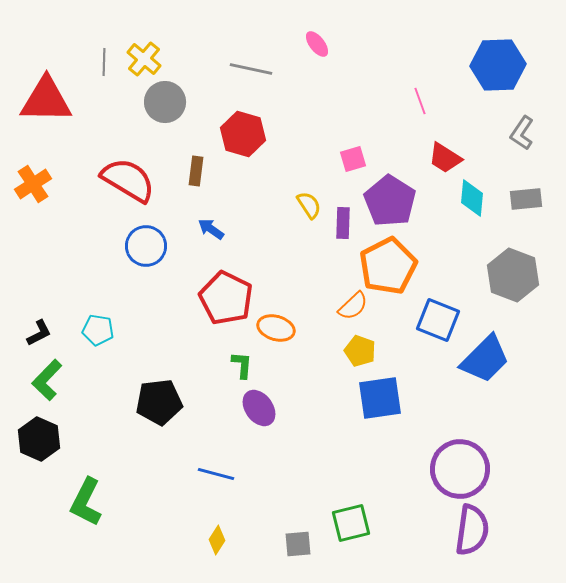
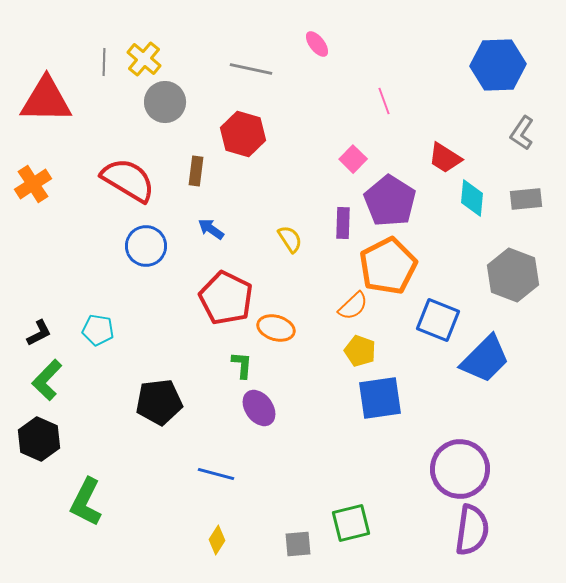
pink line at (420, 101): moved 36 px left
pink square at (353, 159): rotated 28 degrees counterclockwise
yellow semicircle at (309, 205): moved 19 px left, 34 px down
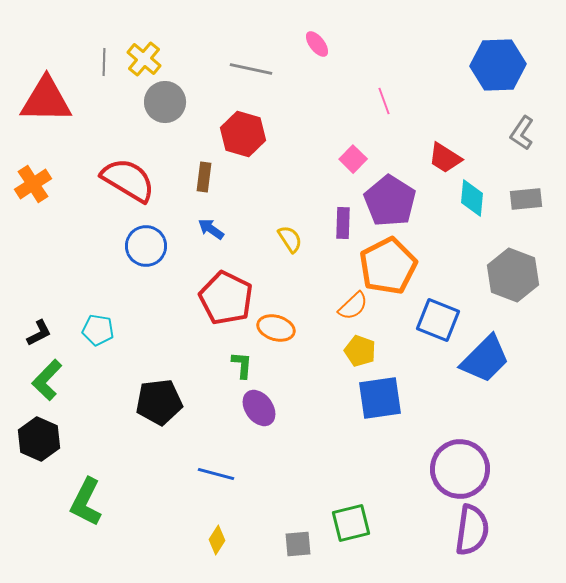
brown rectangle at (196, 171): moved 8 px right, 6 px down
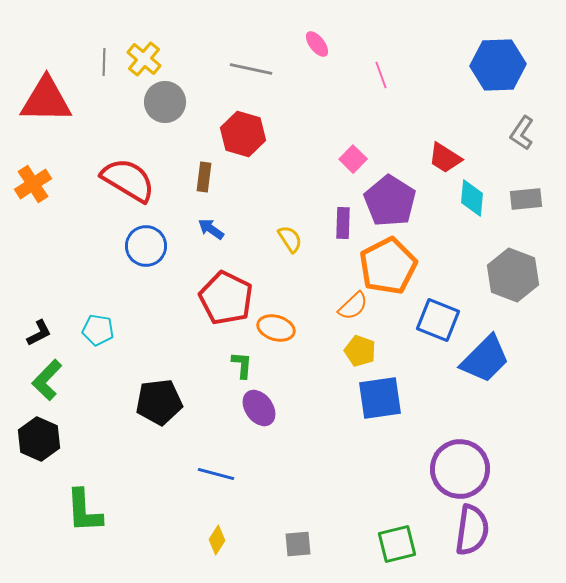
pink line at (384, 101): moved 3 px left, 26 px up
green L-shape at (86, 502): moved 2 px left, 9 px down; rotated 30 degrees counterclockwise
green square at (351, 523): moved 46 px right, 21 px down
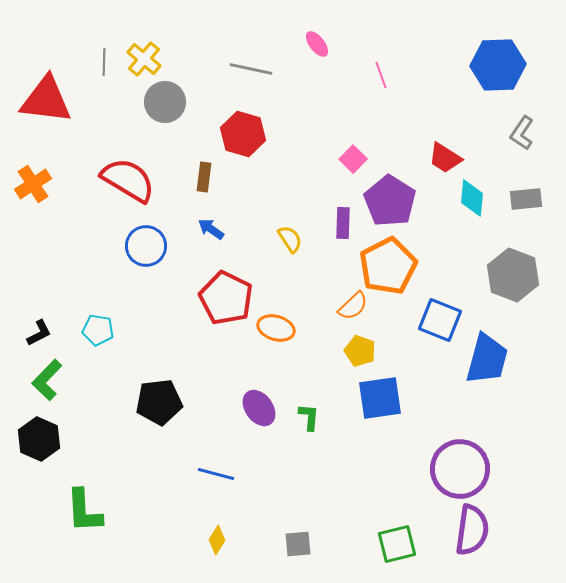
red triangle at (46, 100): rotated 6 degrees clockwise
blue square at (438, 320): moved 2 px right
blue trapezoid at (485, 359): moved 2 px right; rotated 30 degrees counterclockwise
green L-shape at (242, 365): moved 67 px right, 52 px down
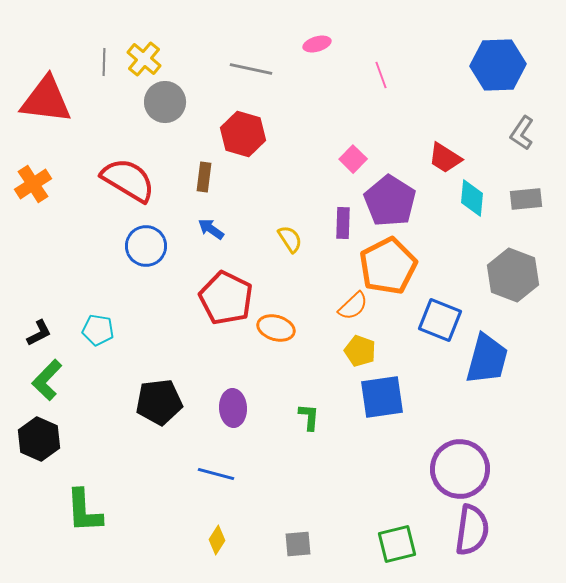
pink ellipse at (317, 44): rotated 68 degrees counterclockwise
blue square at (380, 398): moved 2 px right, 1 px up
purple ellipse at (259, 408): moved 26 px left; rotated 33 degrees clockwise
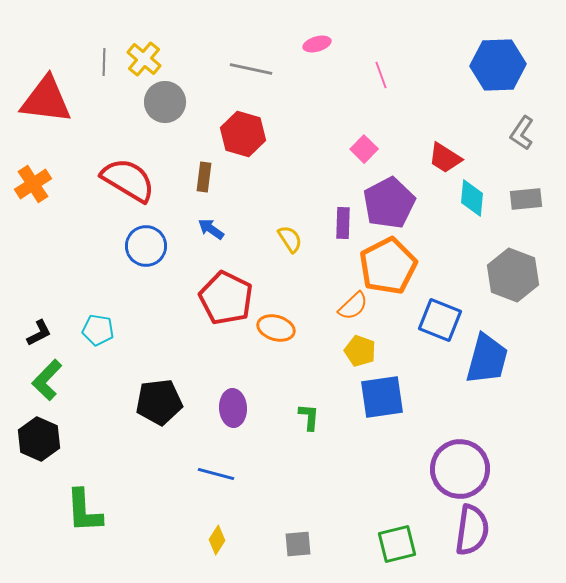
pink square at (353, 159): moved 11 px right, 10 px up
purple pentagon at (390, 201): moved 1 px left, 2 px down; rotated 12 degrees clockwise
